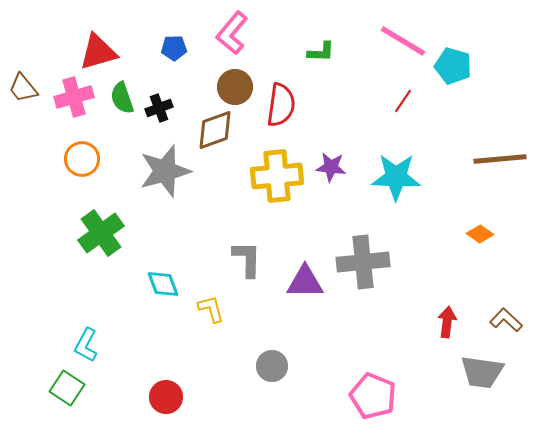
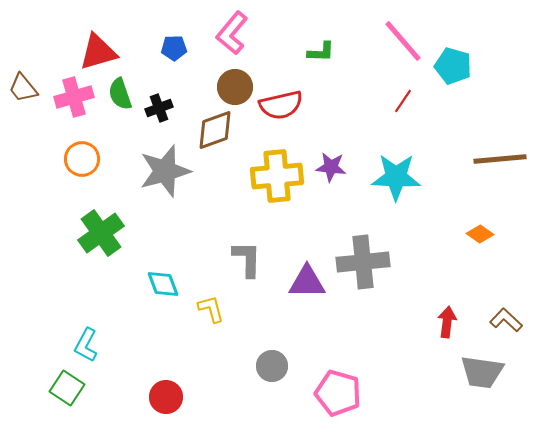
pink line: rotated 18 degrees clockwise
green semicircle: moved 2 px left, 4 px up
red semicircle: rotated 69 degrees clockwise
purple triangle: moved 2 px right
pink pentagon: moved 35 px left, 3 px up; rotated 6 degrees counterclockwise
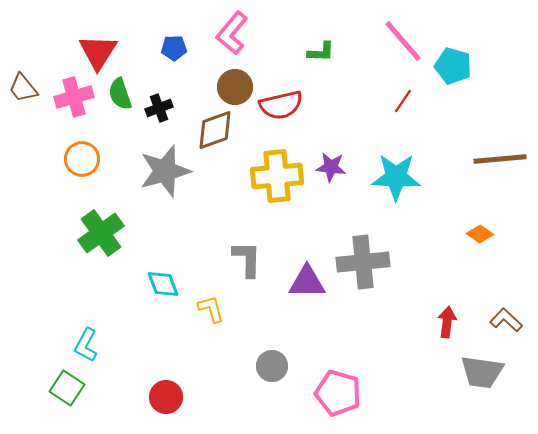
red triangle: rotated 42 degrees counterclockwise
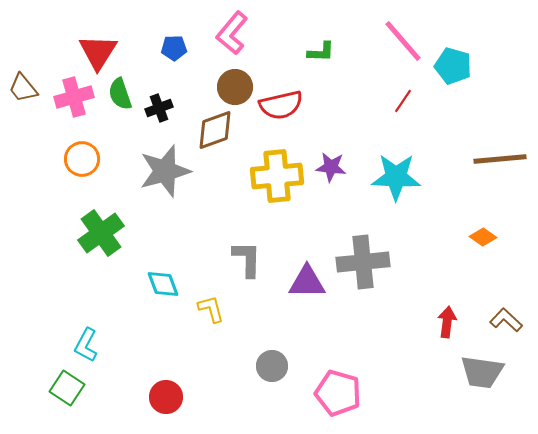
orange diamond: moved 3 px right, 3 px down
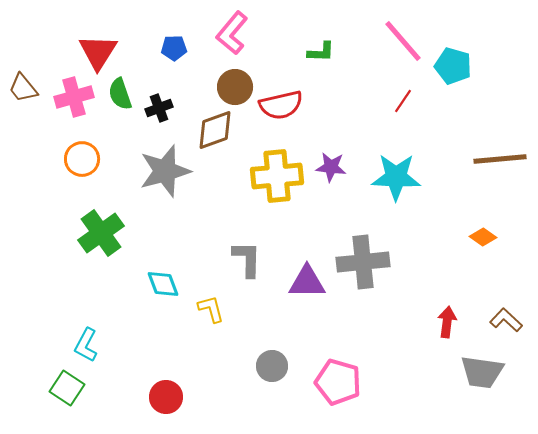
pink pentagon: moved 11 px up
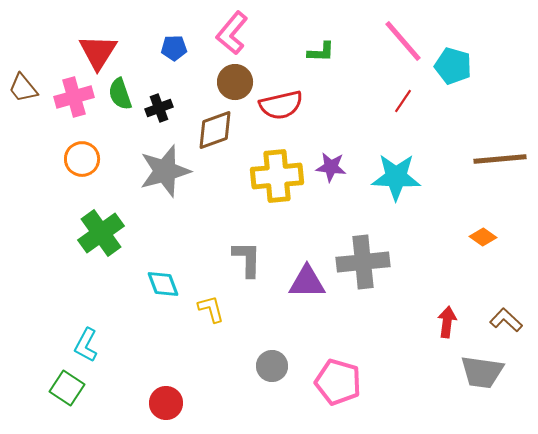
brown circle: moved 5 px up
red circle: moved 6 px down
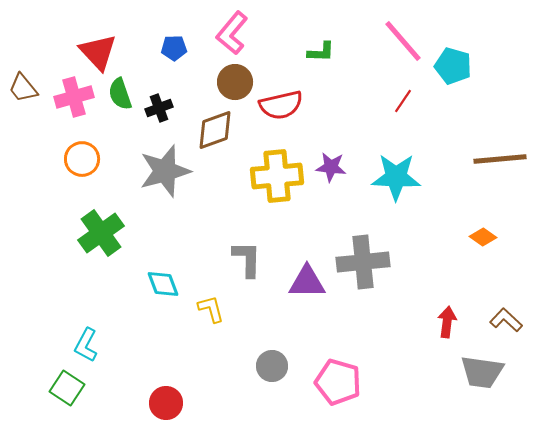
red triangle: rotated 15 degrees counterclockwise
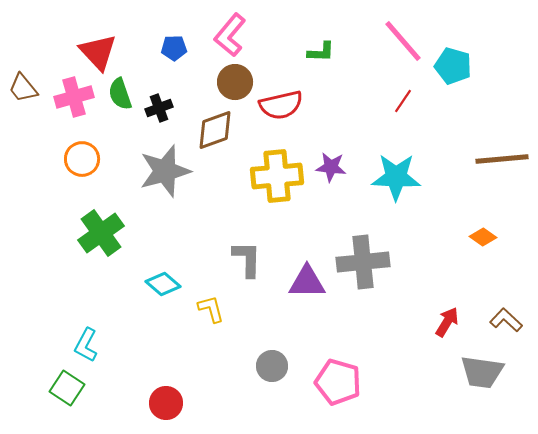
pink L-shape: moved 2 px left, 2 px down
brown line: moved 2 px right
cyan diamond: rotated 28 degrees counterclockwise
red arrow: rotated 24 degrees clockwise
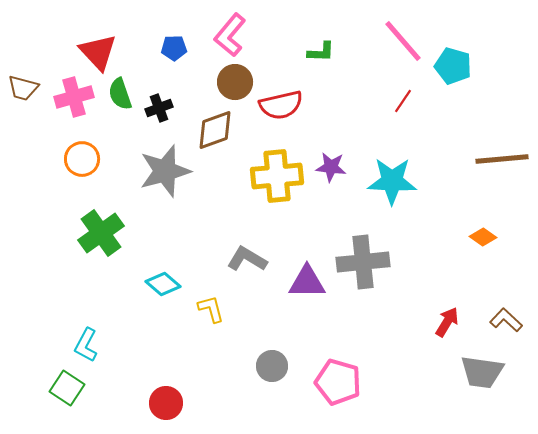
brown trapezoid: rotated 36 degrees counterclockwise
cyan star: moved 4 px left, 4 px down
gray L-shape: rotated 60 degrees counterclockwise
